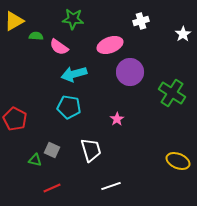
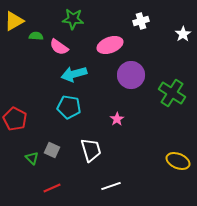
purple circle: moved 1 px right, 3 px down
green triangle: moved 3 px left, 2 px up; rotated 32 degrees clockwise
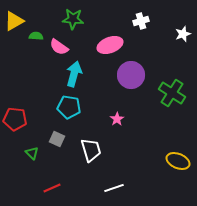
white star: rotated 14 degrees clockwise
cyan arrow: rotated 120 degrees clockwise
red pentagon: rotated 20 degrees counterclockwise
gray square: moved 5 px right, 11 px up
green triangle: moved 5 px up
white line: moved 3 px right, 2 px down
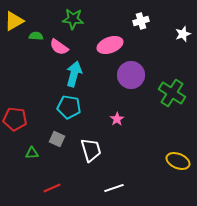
green triangle: rotated 48 degrees counterclockwise
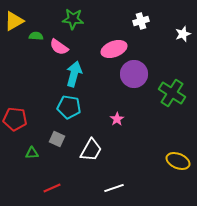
pink ellipse: moved 4 px right, 4 px down
purple circle: moved 3 px right, 1 px up
white trapezoid: rotated 45 degrees clockwise
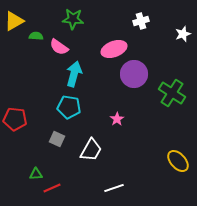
green triangle: moved 4 px right, 21 px down
yellow ellipse: rotated 25 degrees clockwise
